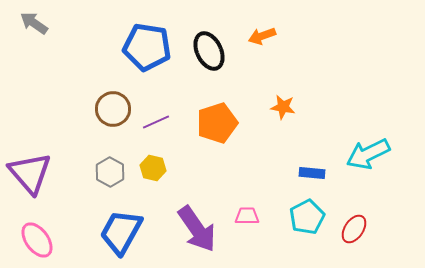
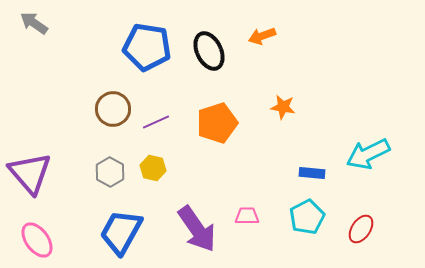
red ellipse: moved 7 px right
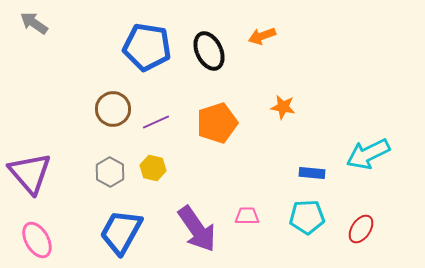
cyan pentagon: rotated 24 degrees clockwise
pink ellipse: rotated 6 degrees clockwise
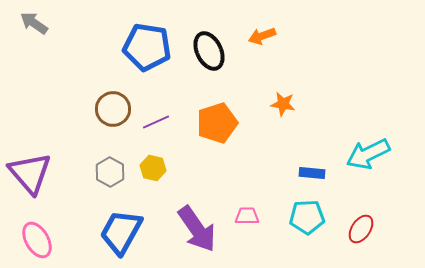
orange star: moved 3 px up
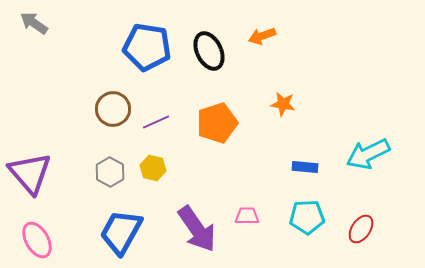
blue rectangle: moved 7 px left, 6 px up
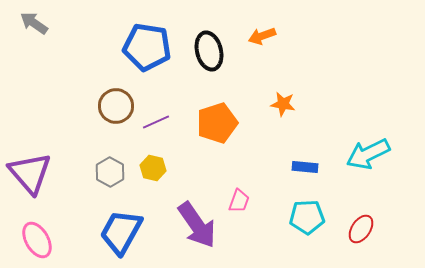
black ellipse: rotated 12 degrees clockwise
brown circle: moved 3 px right, 3 px up
pink trapezoid: moved 8 px left, 15 px up; rotated 110 degrees clockwise
purple arrow: moved 4 px up
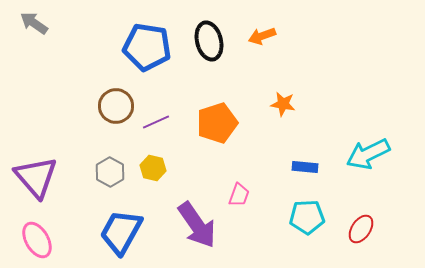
black ellipse: moved 10 px up
purple triangle: moved 6 px right, 4 px down
pink trapezoid: moved 6 px up
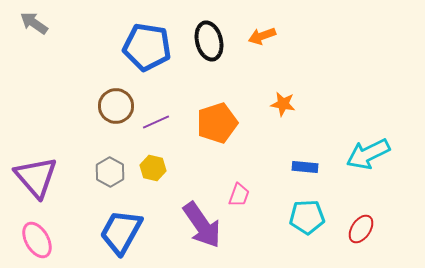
purple arrow: moved 5 px right
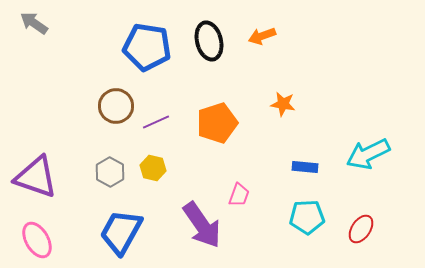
purple triangle: rotated 30 degrees counterclockwise
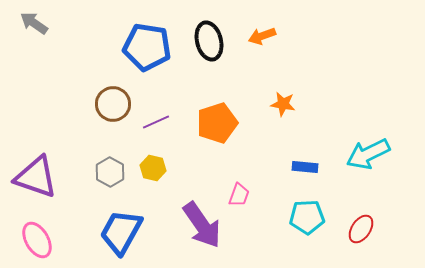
brown circle: moved 3 px left, 2 px up
